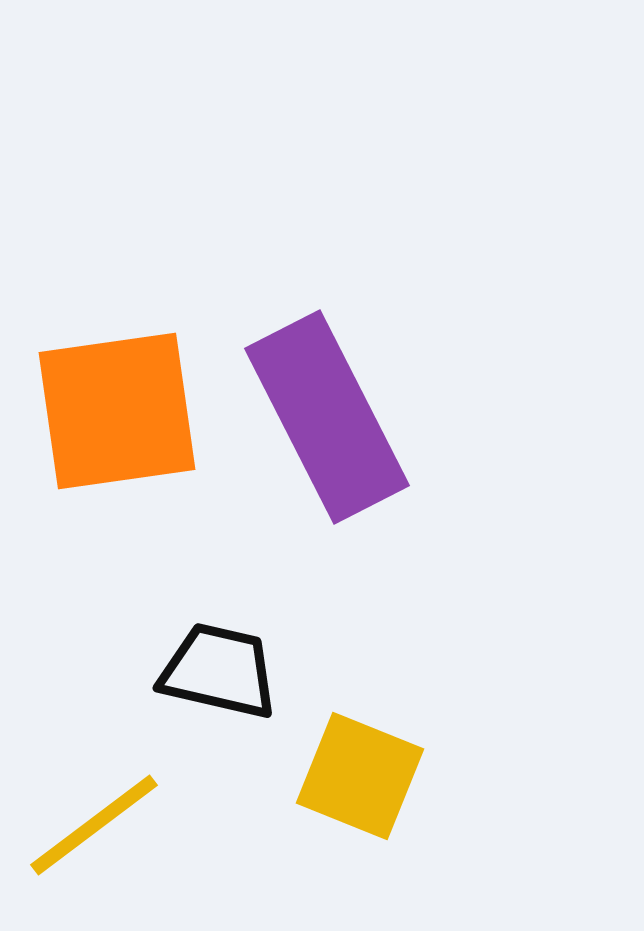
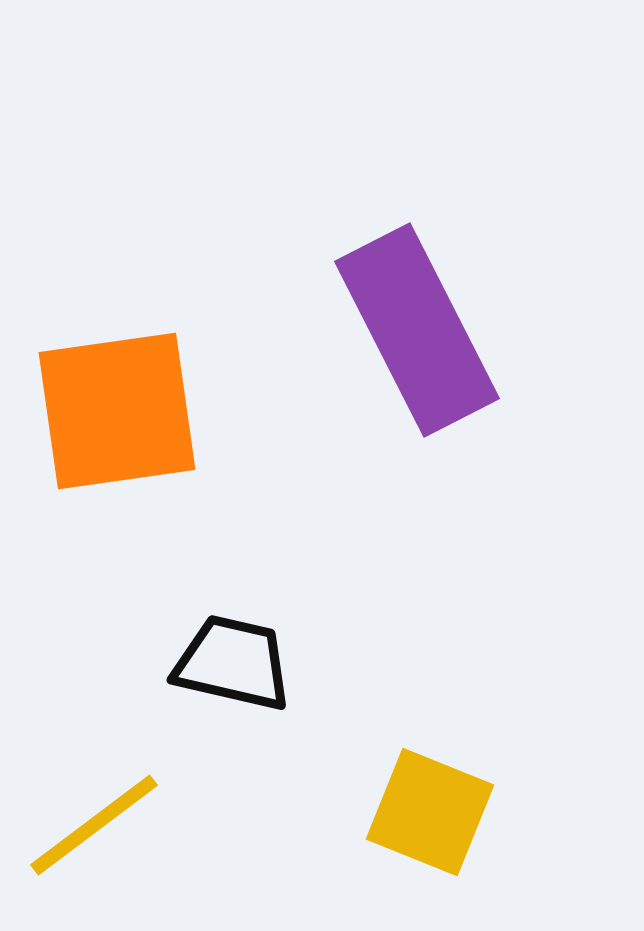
purple rectangle: moved 90 px right, 87 px up
black trapezoid: moved 14 px right, 8 px up
yellow square: moved 70 px right, 36 px down
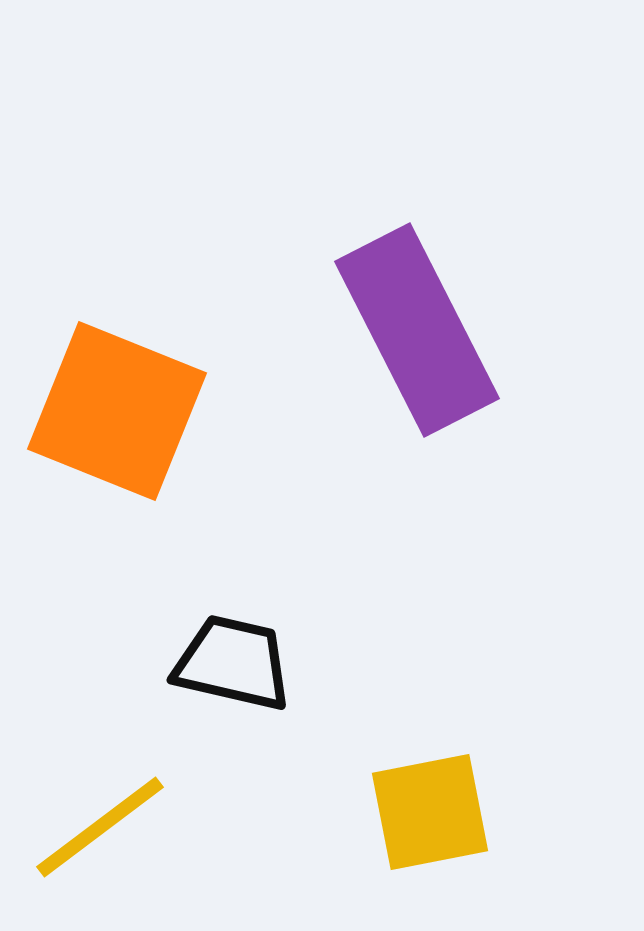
orange square: rotated 30 degrees clockwise
yellow square: rotated 33 degrees counterclockwise
yellow line: moved 6 px right, 2 px down
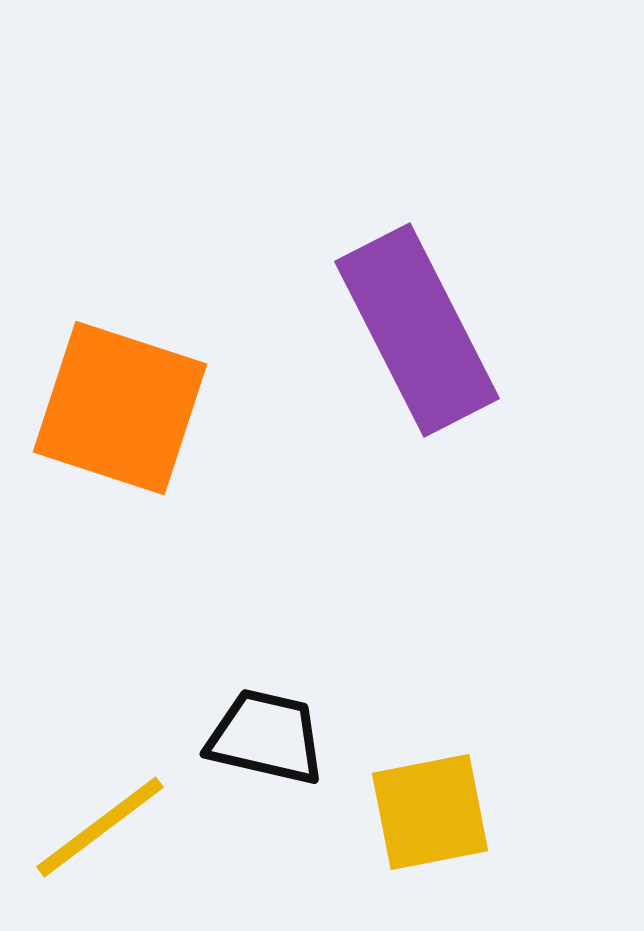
orange square: moved 3 px right, 3 px up; rotated 4 degrees counterclockwise
black trapezoid: moved 33 px right, 74 px down
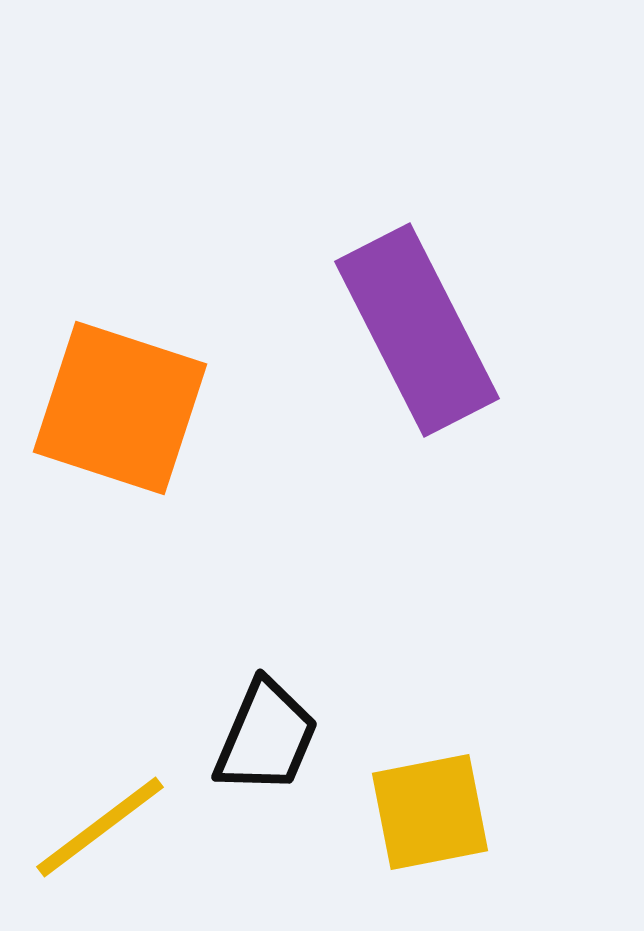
black trapezoid: rotated 100 degrees clockwise
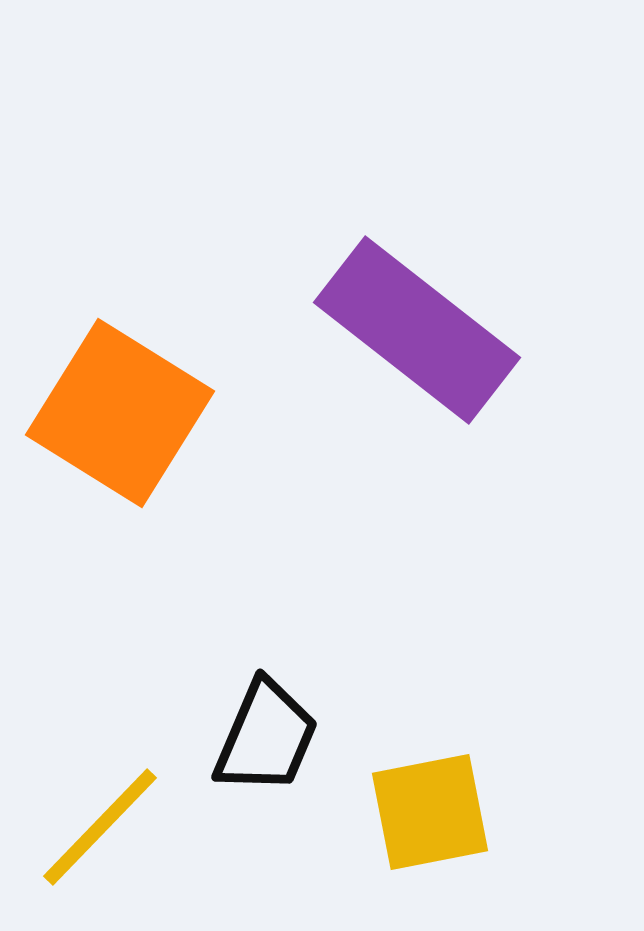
purple rectangle: rotated 25 degrees counterclockwise
orange square: moved 5 px down; rotated 14 degrees clockwise
yellow line: rotated 9 degrees counterclockwise
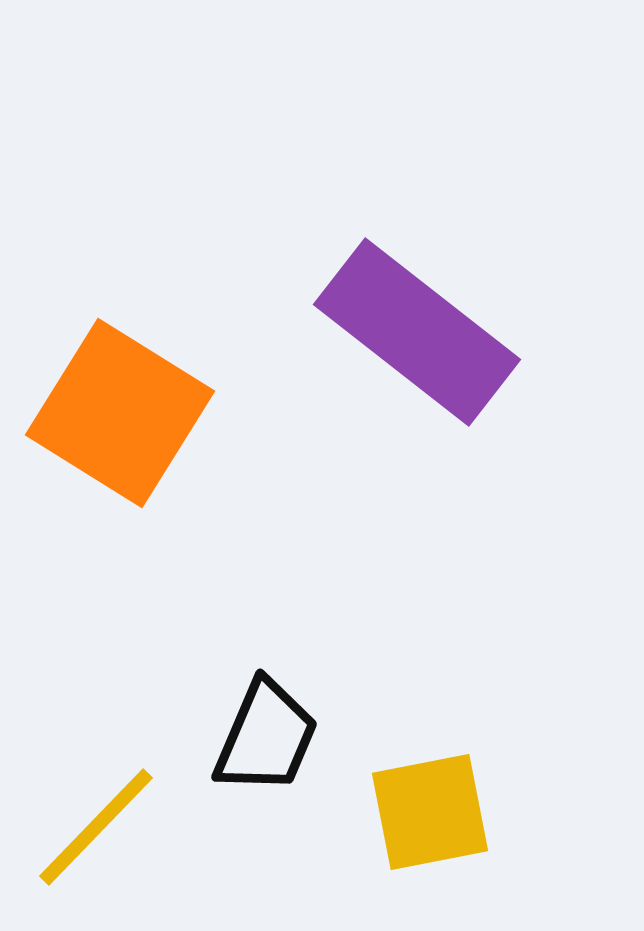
purple rectangle: moved 2 px down
yellow line: moved 4 px left
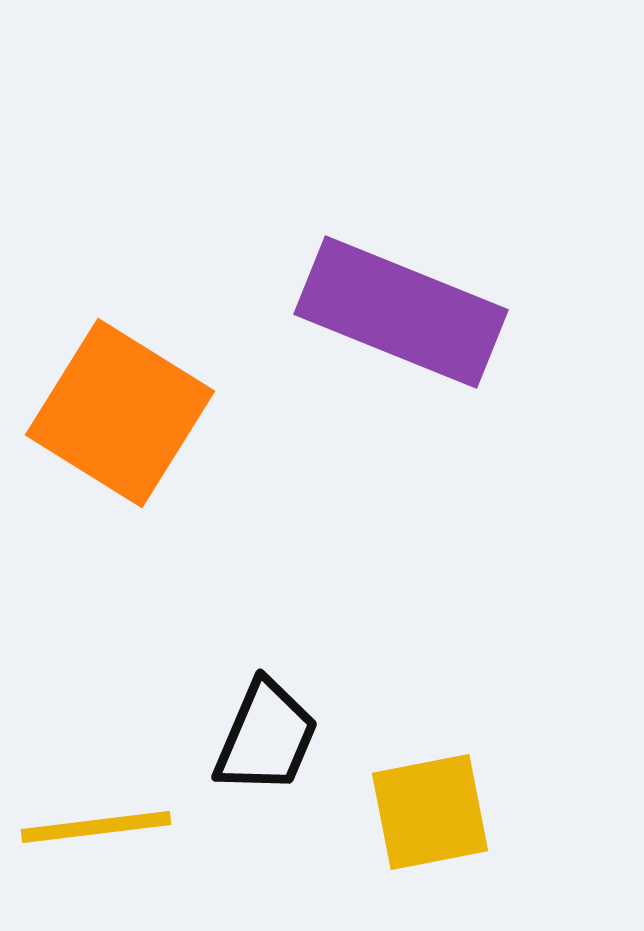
purple rectangle: moved 16 px left, 20 px up; rotated 16 degrees counterclockwise
yellow line: rotated 39 degrees clockwise
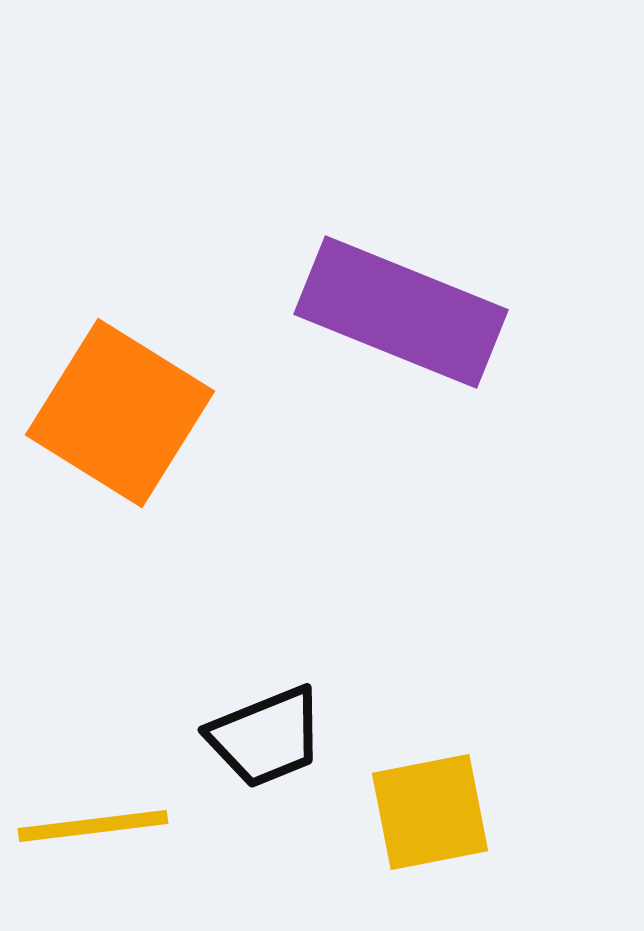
black trapezoid: rotated 45 degrees clockwise
yellow line: moved 3 px left, 1 px up
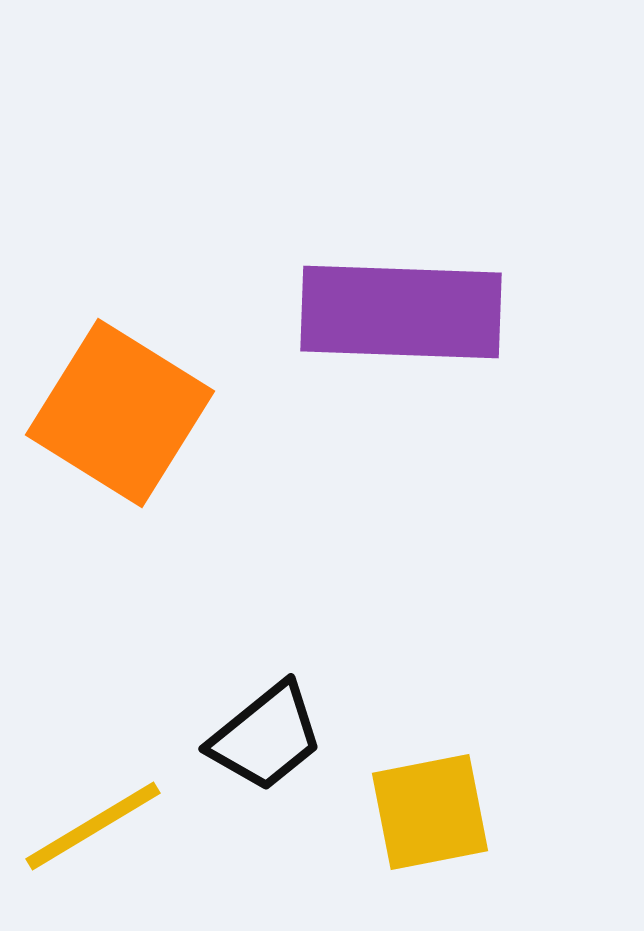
purple rectangle: rotated 20 degrees counterclockwise
black trapezoid: rotated 17 degrees counterclockwise
yellow line: rotated 24 degrees counterclockwise
